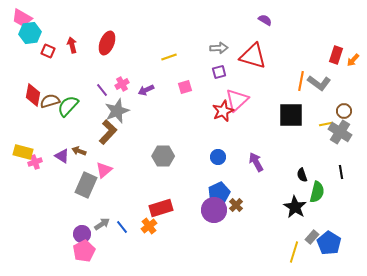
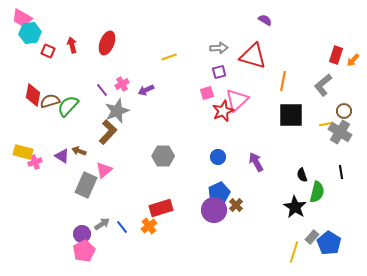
orange line at (301, 81): moved 18 px left
gray L-shape at (319, 83): moved 4 px right, 2 px down; rotated 105 degrees clockwise
pink square at (185, 87): moved 22 px right, 6 px down
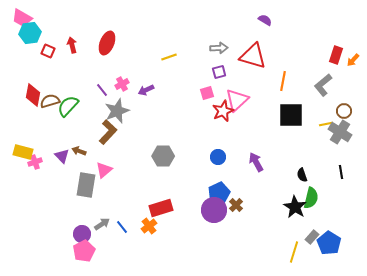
purple triangle at (62, 156): rotated 14 degrees clockwise
gray rectangle at (86, 185): rotated 15 degrees counterclockwise
green semicircle at (317, 192): moved 6 px left, 6 px down
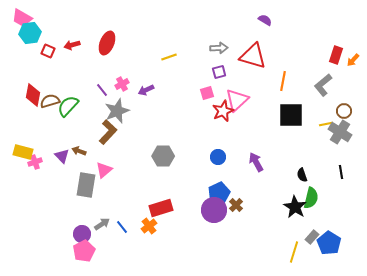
red arrow at (72, 45): rotated 91 degrees counterclockwise
